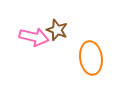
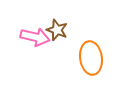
pink arrow: moved 1 px right
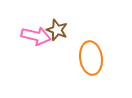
pink arrow: moved 1 px right, 1 px up
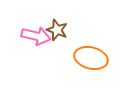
orange ellipse: rotated 68 degrees counterclockwise
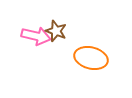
brown star: moved 1 px left, 1 px down
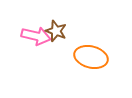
orange ellipse: moved 1 px up
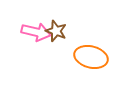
pink arrow: moved 4 px up
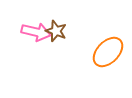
orange ellipse: moved 17 px right, 5 px up; rotated 60 degrees counterclockwise
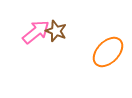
pink arrow: rotated 52 degrees counterclockwise
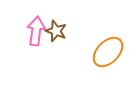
pink arrow: moved 1 px up; rotated 44 degrees counterclockwise
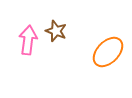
pink arrow: moved 8 px left, 9 px down
